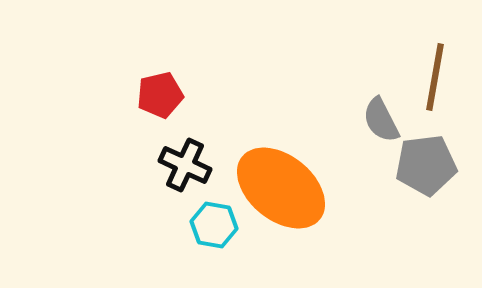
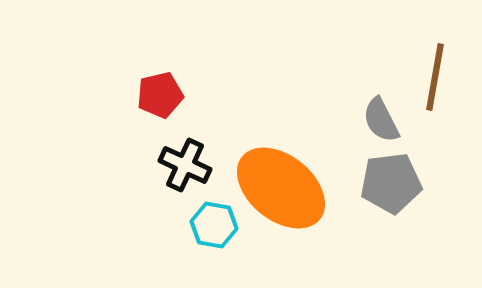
gray pentagon: moved 35 px left, 18 px down
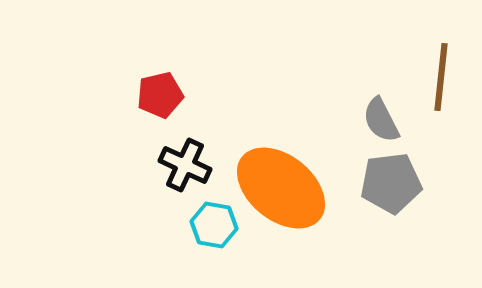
brown line: moved 6 px right; rotated 4 degrees counterclockwise
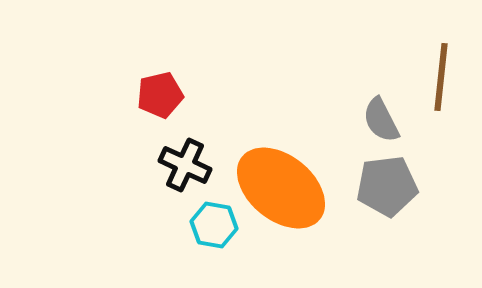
gray pentagon: moved 4 px left, 3 px down
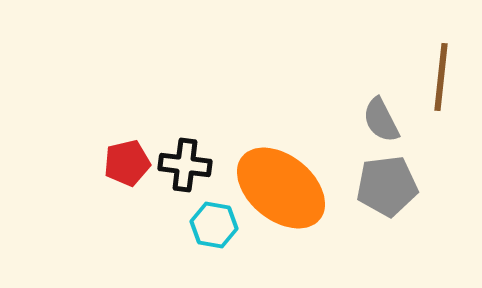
red pentagon: moved 33 px left, 68 px down
black cross: rotated 18 degrees counterclockwise
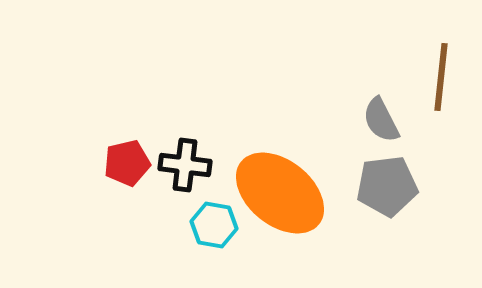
orange ellipse: moved 1 px left, 5 px down
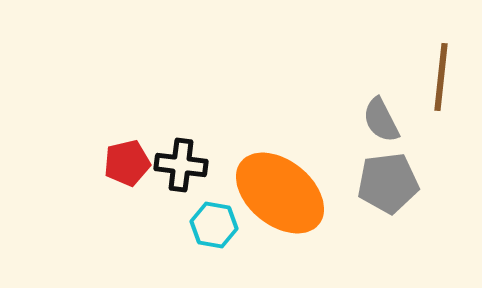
black cross: moved 4 px left
gray pentagon: moved 1 px right, 3 px up
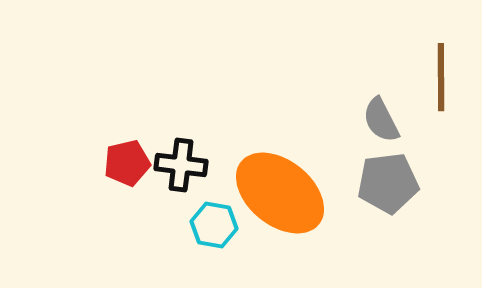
brown line: rotated 6 degrees counterclockwise
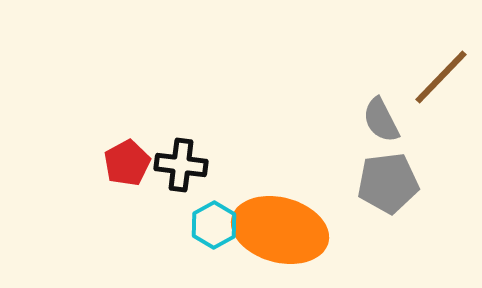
brown line: rotated 44 degrees clockwise
red pentagon: rotated 15 degrees counterclockwise
orange ellipse: moved 37 px down; rotated 24 degrees counterclockwise
cyan hexagon: rotated 21 degrees clockwise
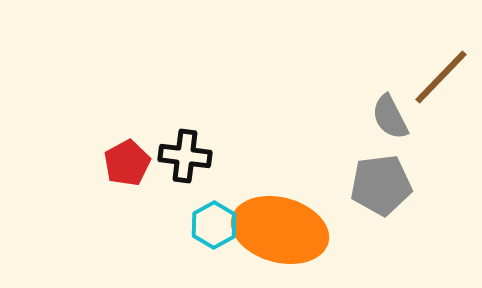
gray semicircle: moved 9 px right, 3 px up
black cross: moved 4 px right, 9 px up
gray pentagon: moved 7 px left, 2 px down
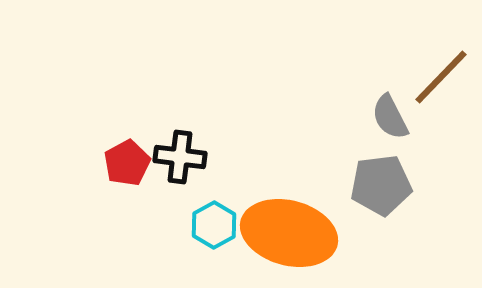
black cross: moved 5 px left, 1 px down
orange ellipse: moved 9 px right, 3 px down
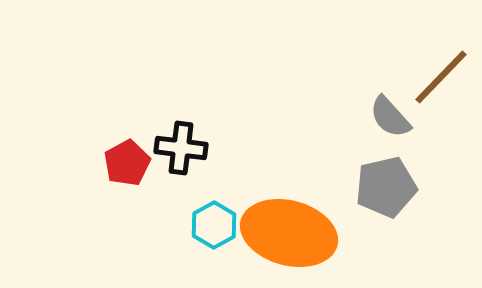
gray semicircle: rotated 15 degrees counterclockwise
black cross: moved 1 px right, 9 px up
gray pentagon: moved 5 px right, 2 px down; rotated 6 degrees counterclockwise
